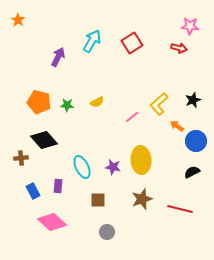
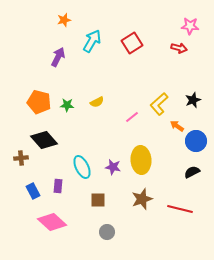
orange star: moved 46 px right; rotated 24 degrees clockwise
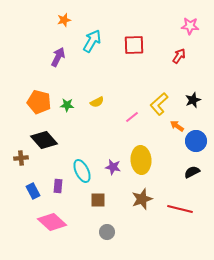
red square: moved 2 px right, 2 px down; rotated 30 degrees clockwise
red arrow: moved 8 px down; rotated 70 degrees counterclockwise
cyan ellipse: moved 4 px down
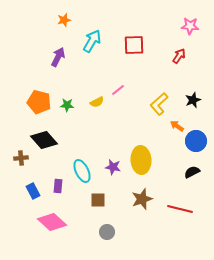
pink line: moved 14 px left, 27 px up
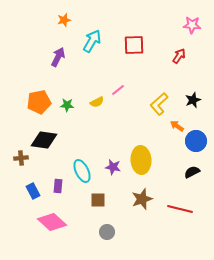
pink star: moved 2 px right, 1 px up
orange pentagon: rotated 25 degrees counterclockwise
black diamond: rotated 40 degrees counterclockwise
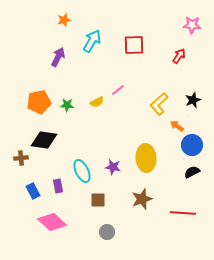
blue circle: moved 4 px left, 4 px down
yellow ellipse: moved 5 px right, 2 px up
purple rectangle: rotated 16 degrees counterclockwise
red line: moved 3 px right, 4 px down; rotated 10 degrees counterclockwise
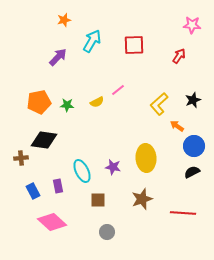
purple arrow: rotated 18 degrees clockwise
blue circle: moved 2 px right, 1 px down
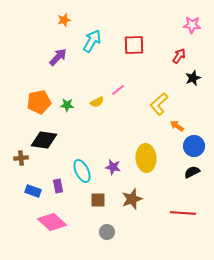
black star: moved 22 px up
blue rectangle: rotated 42 degrees counterclockwise
brown star: moved 10 px left
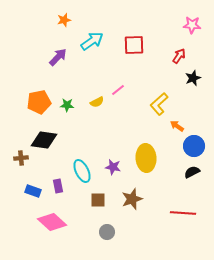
cyan arrow: rotated 25 degrees clockwise
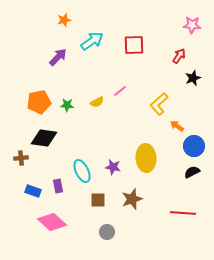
pink line: moved 2 px right, 1 px down
black diamond: moved 2 px up
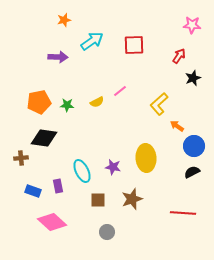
purple arrow: rotated 48 degrees clockwise
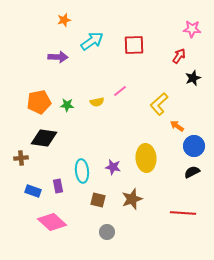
pink star: moved 4 px down
yellow semicircle: rotated 16 degrees clockwise
cyan ellipse: rotated 20 degrees clockwise
brown square: rotated 14 degrees clockwise
